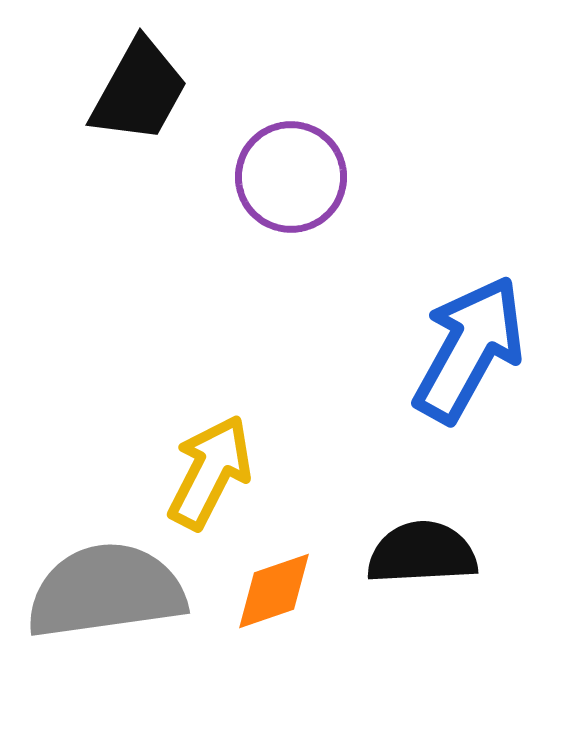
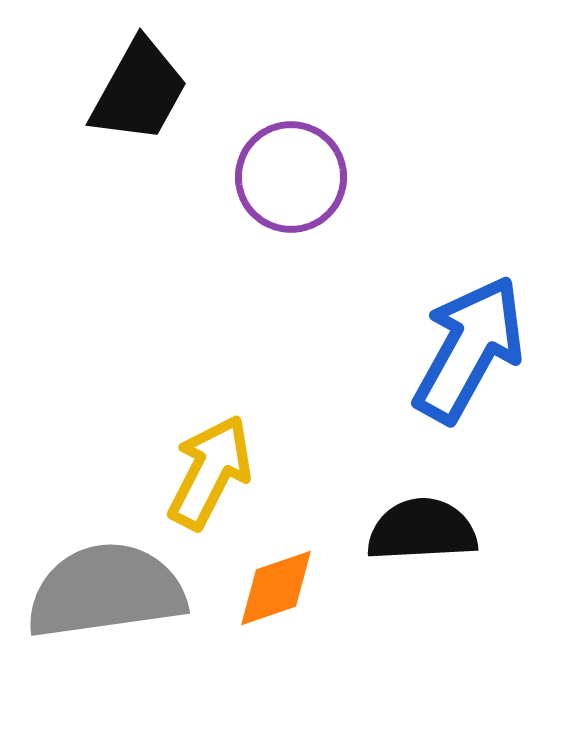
black semicircle: moved 23 px up
orange diamond: moved 2 px right, 3 px up
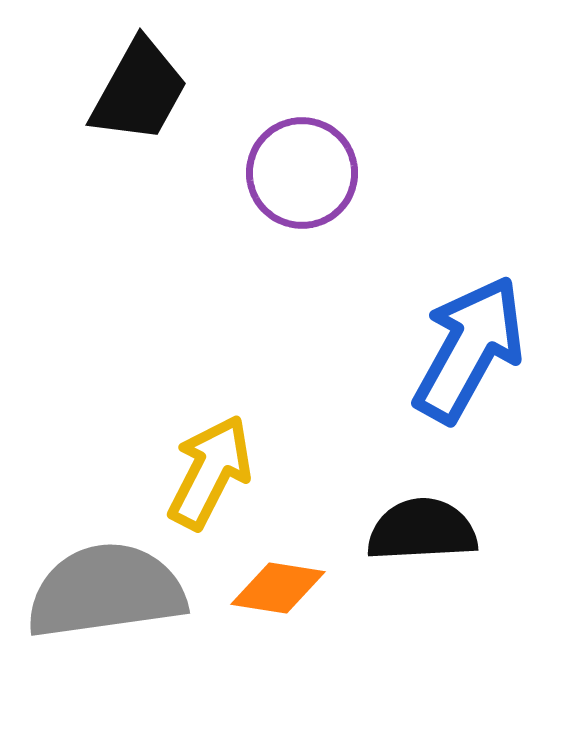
purple circle: moved 11 px right, 4 px up
orange diamond: moved 2 px right; rotated 28 degrees clockwise
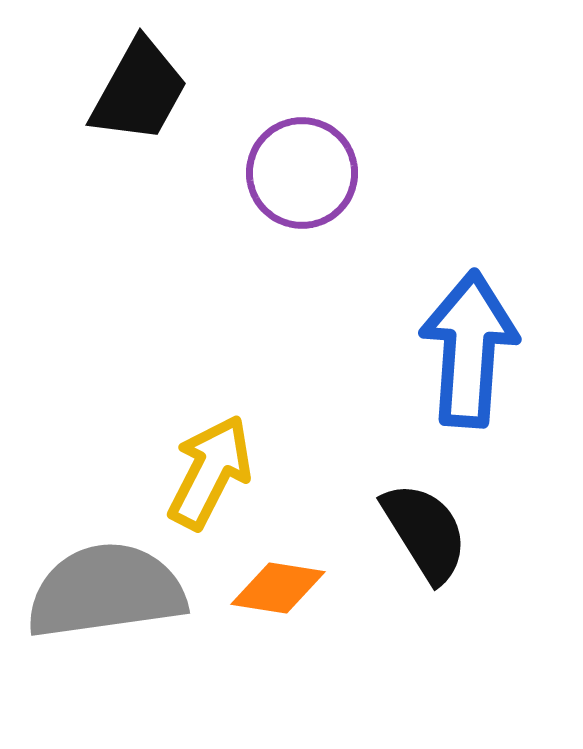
blue arrow: rotated 25 degrees counterclockwise
black semicircle: moved 3 px right, 2 px down; rotated 61 degrees clockwise
